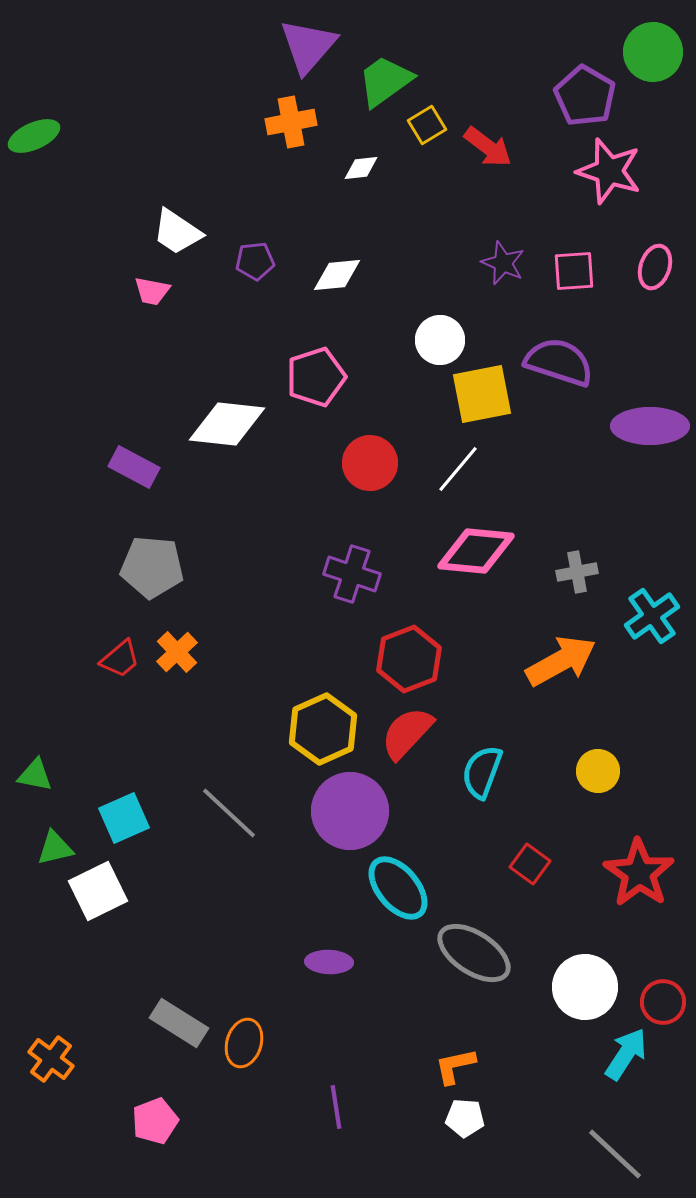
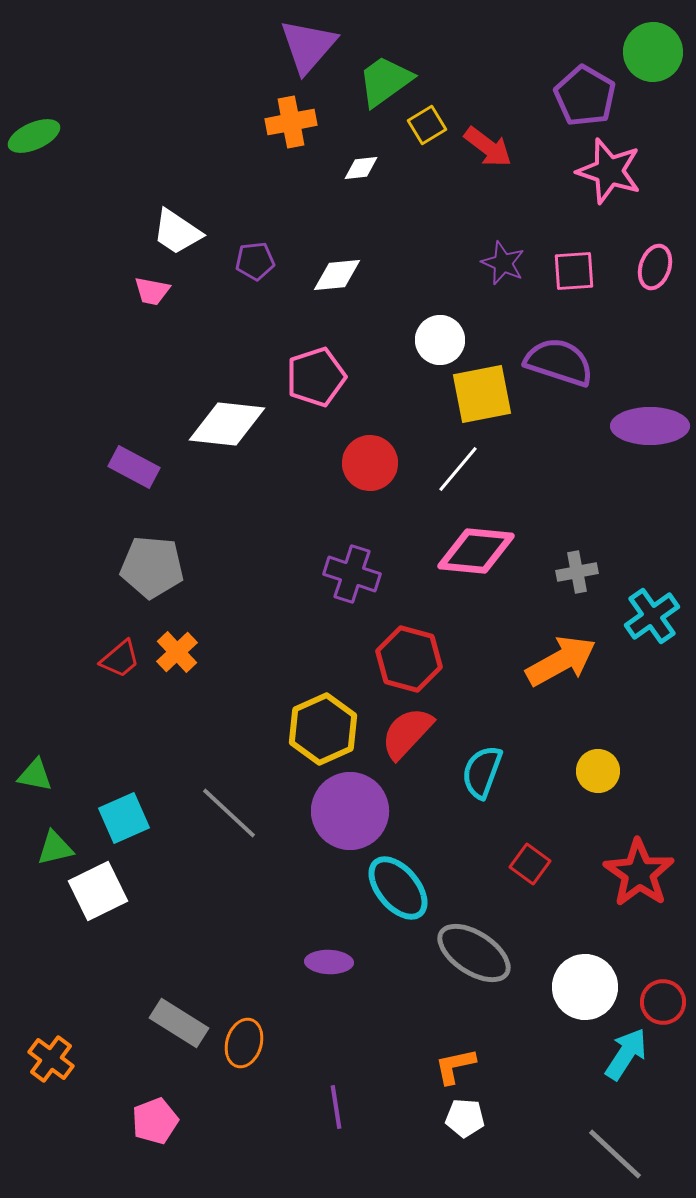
red hexagon at (409, 659): rotated 24 degrees counterclockwise
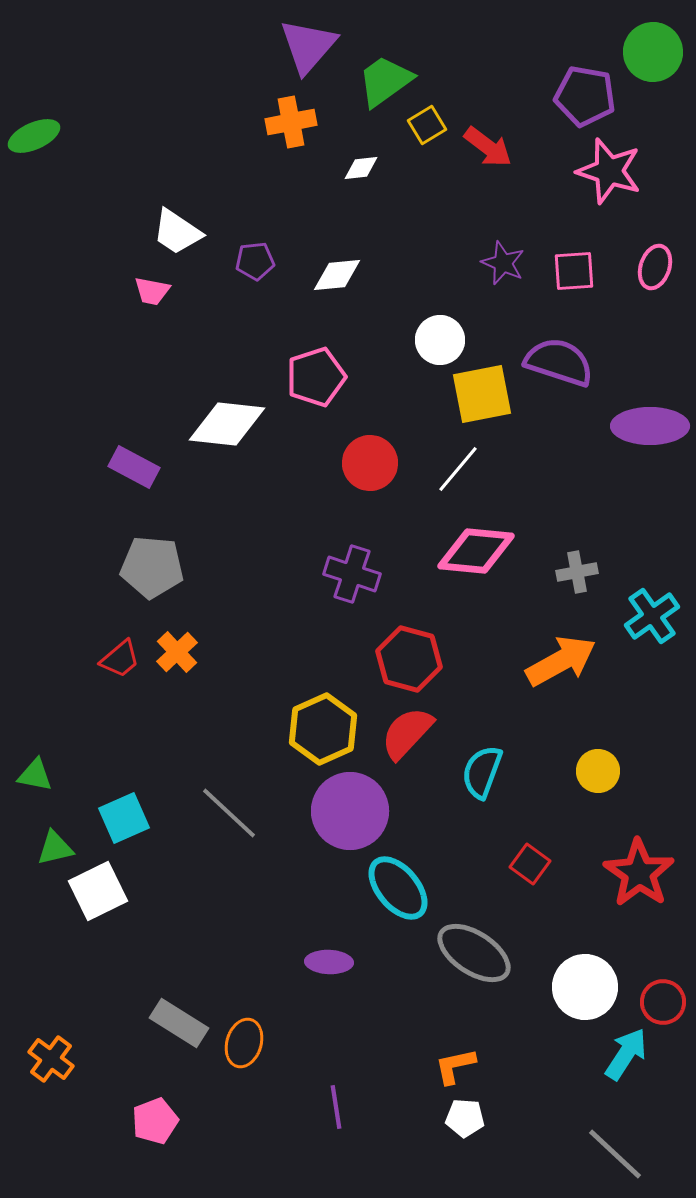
purple pentagon at (585, 96): rotated 20 degrees counterclockwise
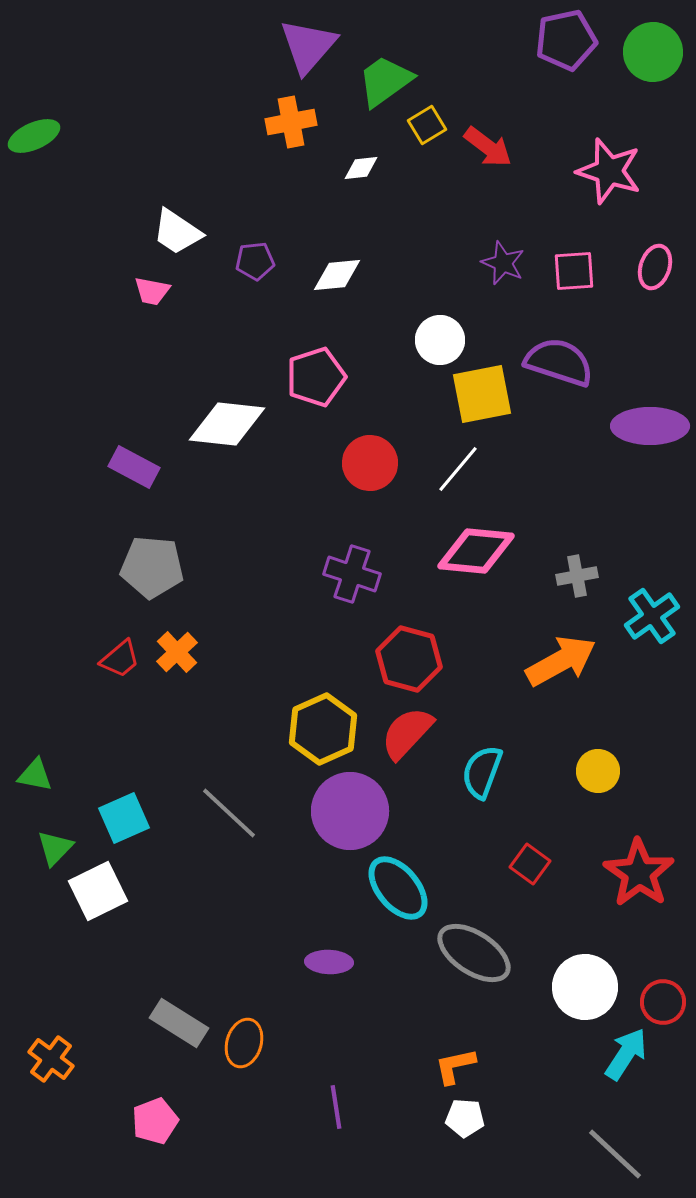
purple pentagon at (585, 96): moved 19 px left, 56 px up; rotated 22 degrees counterclockwise
gray cross at (577, 572): moved 4 px down
green triangle at (55, 848): rotated 33 degrees counterclockwise
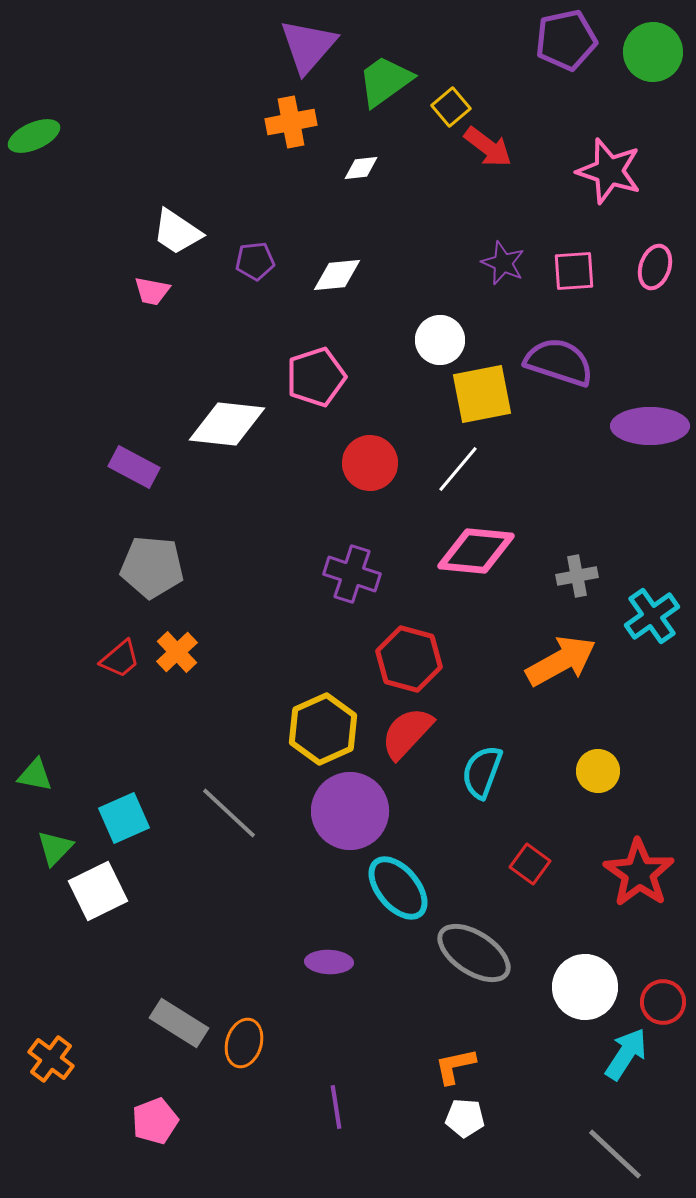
yellow square at (427, 125): moved 24 px right, 18 px up; rotated 9 degrees counterclockwise
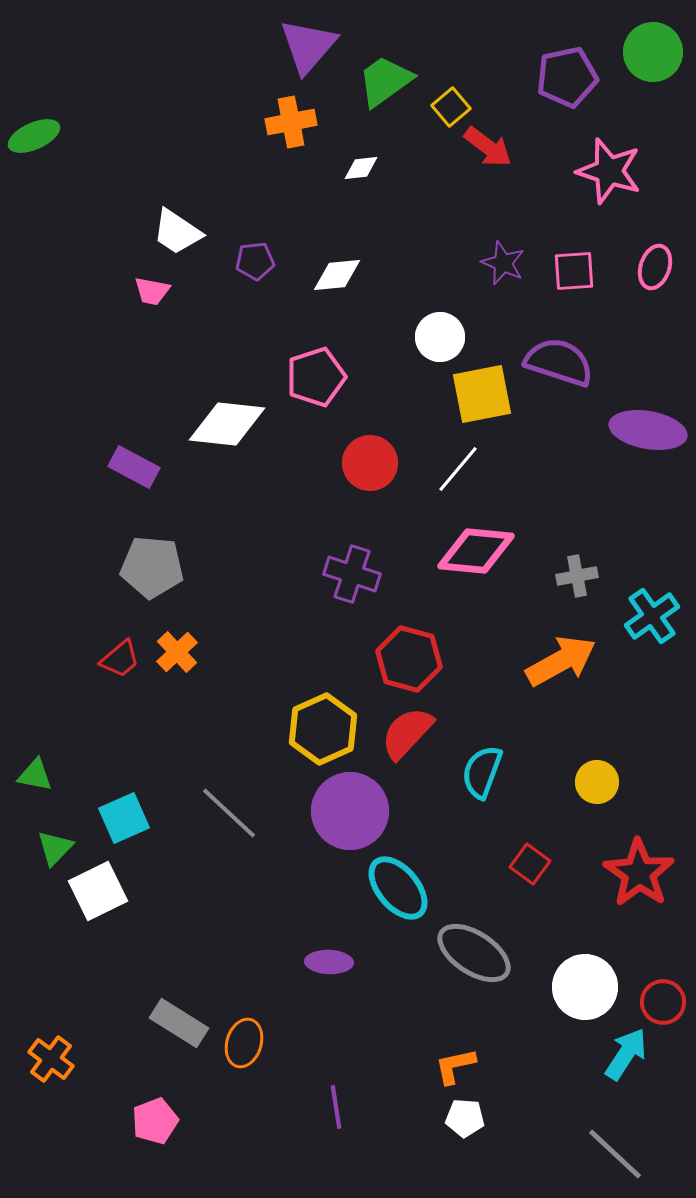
purple pentagon at (566, 40): moved 1 px right, 37 px down
white circle at (440, 340): moved 3 px up
purple ellipse at (650, 426): moved 2 px left, 4 px down; rotated 10 degrees clockwise
yellow circle at (598, 771): moved 1 px left, 11 px down
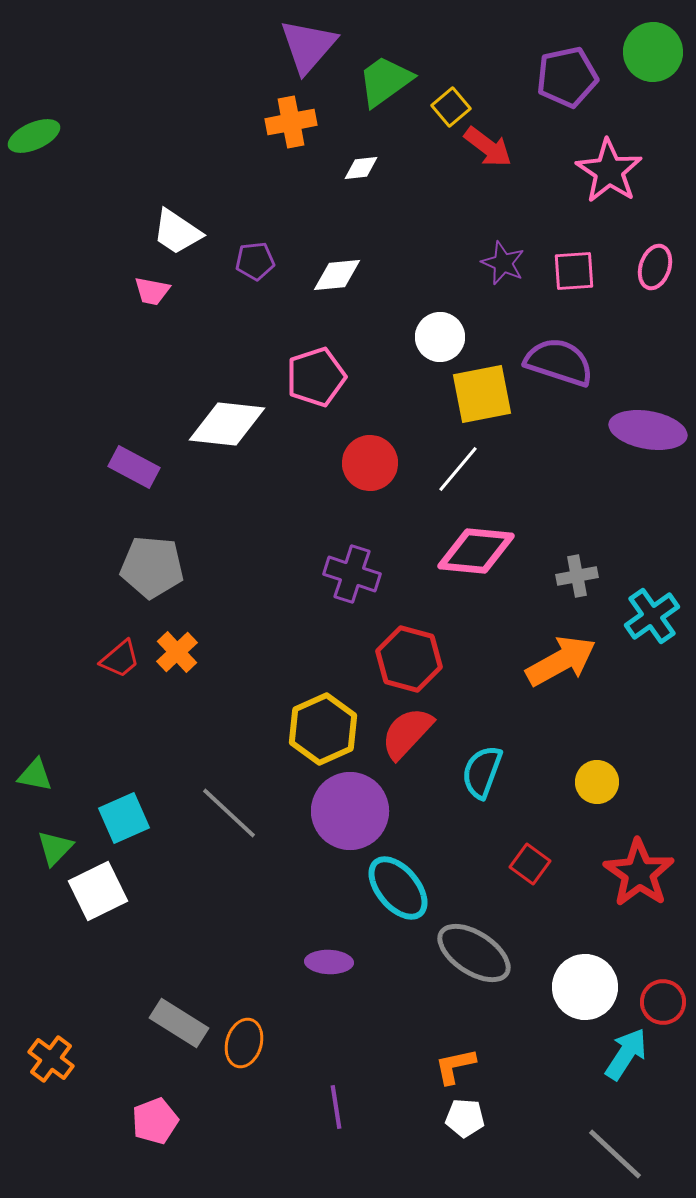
pink star at (609, 171): rotated 16 degrees clockwise
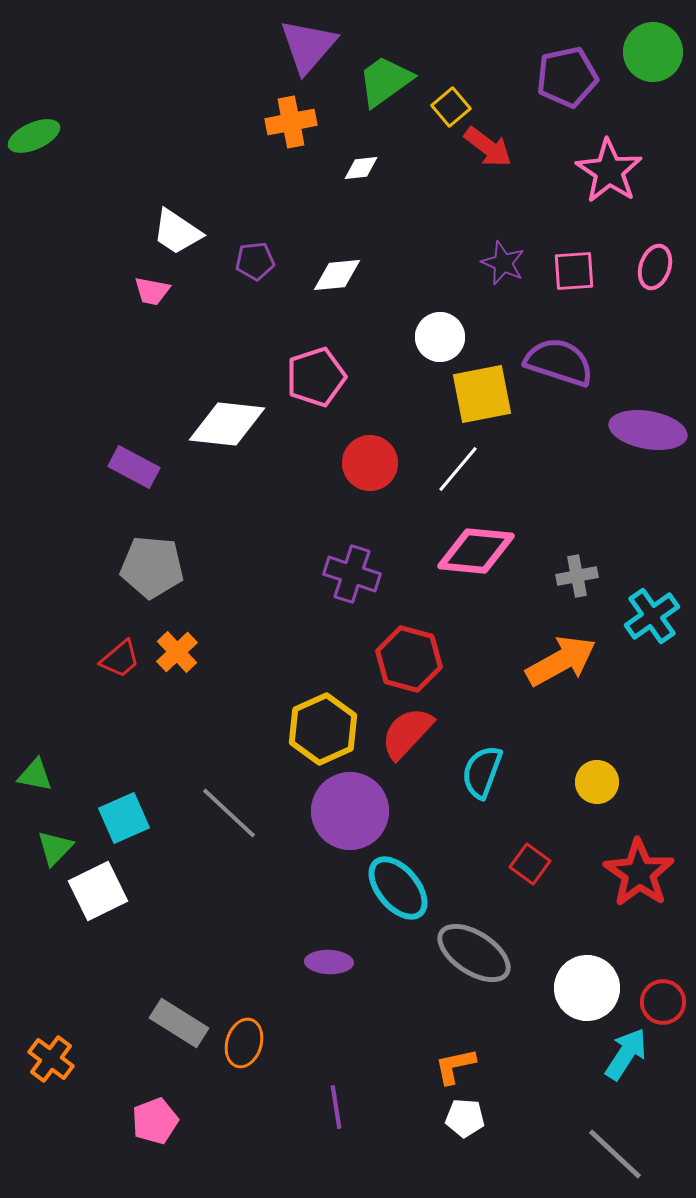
white circle at (585, 987): moved 2 px right, 1 px down
